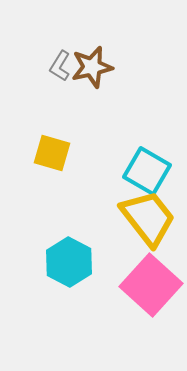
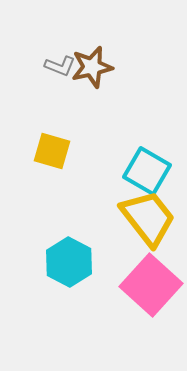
gray L-shape: rotated 100 degrees counterclockwise
yellow square: moved 2 px up
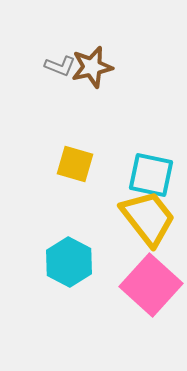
yellow square: moved 23 px right, 13 px down
cyan square: moved 4 px right, 4 px down; rotated 18 degrees counterclockwise
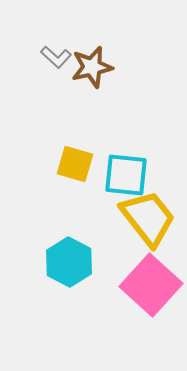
gray L-shape: moved 4 px left, 9 px up; rotated 20 degrees clockwise
cyan square: moved 25 px left; rotated 6 degrees counterclockwise
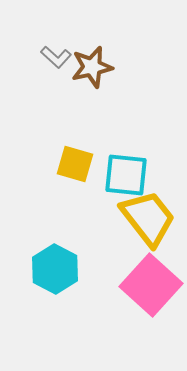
cyan hexagon: moved 14 px left, 7 px down
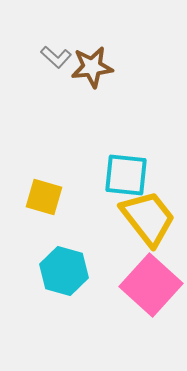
brown star: rotated 6 degrees clockwise
yellow square: moved 31 px left, 33 px down
cyan hexagon: moved 9 px right, 2 px down; rotated 12 degrees counterclockwise
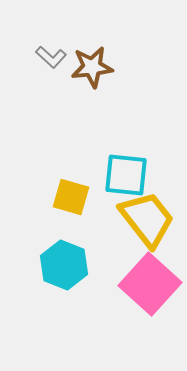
gray L-shape: moved 5 px left
yellow square: moved 27 px right
yellow trapezoid: moved 1 px left, 1 px down
cyan hexagon: moved 6 px up; rotated 6 degrees clockwise
pink square: moved 1 px left, 1 px up
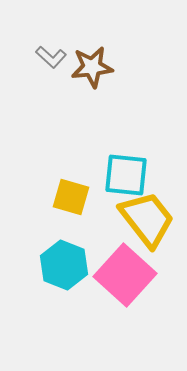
pink square: moved 25 px left, 9 px up
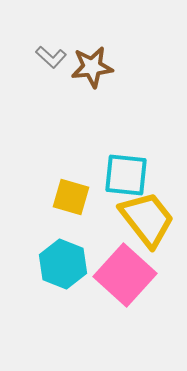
cyan hexagon: moved 1 px left, 1 px up
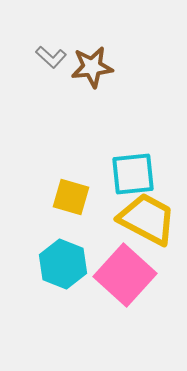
cyan square: moved 7 px right, 1 px up; rotated 12 degrees counterclockwise
yellow trapezoid: rotated 24 degrees counterclockwise
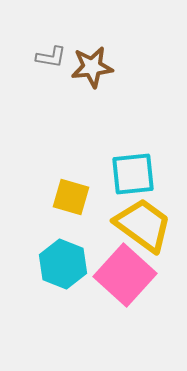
gray L-shape: rotated 32 degrees counterclockwise
yellow trapezoid: moved 4 px left, 6 px down; rotated 8 degrees clockwise
